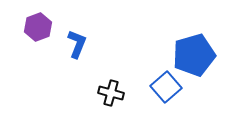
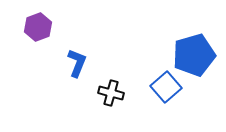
blue L-shape: moved 19 px down
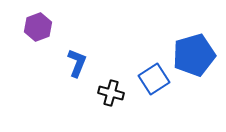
blue square: moved 12 px left, 8 px up; rotated 8 degrees clockwise
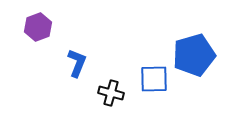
blue square: rotated 32 degrees clockwise
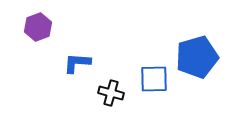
blue pentagon: moved 3 px right, 2 px down
blue L-shape: rotated 108 degrees counterclockwise
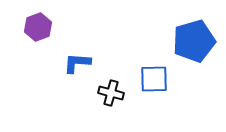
blue pentagon: moved 3 px left, 16 px up
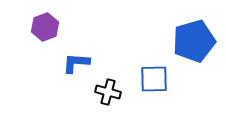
purple hexagon: moved 7 px right
blue L-shape: moved 1 px left
black cross: moved 3 px left, 1 px up
